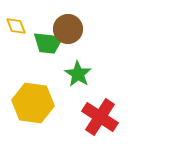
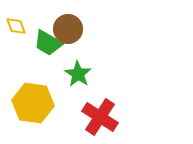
green trapezoid: rotated 24 degrees clockwise
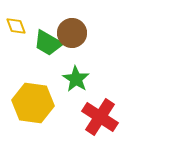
brown circle: moved 4 px right, 4 px down
green star: moved 2 px left, 5 px down
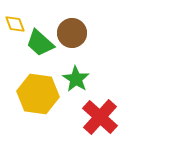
yellow diamond: moved 1 px left, 2 px up
green trapezoid: moved 8 px left; rotated 12 degrees clockwise
yellow hexagon: moved 5 px right, 9 px up
red cross: rotated 9 degrees clockwise
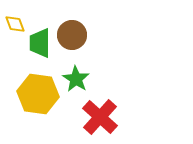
brown circle: moved 2 px down
green trapezoid: rotated 48 degrees clockwise
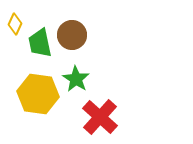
yellow diamond: rotated 45 degrees clockwise
green trapezoid: rotated 12 degrees counterclockwise
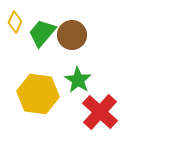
yellow diamond: moved 2 px up
green trapezoid: moved 2 px right, 10 px up; rotated 52 degrees clockwise
green star: moved 2 px right, 1 px down
red cross: moved 5 px up
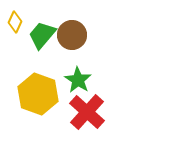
green trapezoid: moved 2 px down
yellow hexagon: rotated 12 degrees clockwise
red cross: moved 13 px left
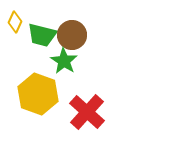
green trapezoid: rotated 116 degrees counterclockwise
green star: moved 14 px left, 19 px up
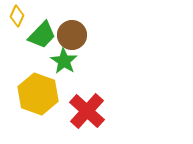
yellow diamond: moved 2 px right, 6 px up
green trapezoid: rotated 60 degrees counterclockwise
red cross: moved 1 px up
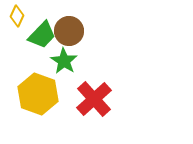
brown circle: moved 3 px left, 4 px up
red cross: moved 7 px right, 12 px up; rotated 6 degrees clockwise
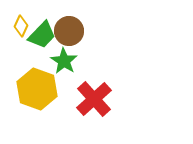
yellow diamond: moved 4 px right, 10 px down
yellow hexagon: moved 1 px left, 5 px up
